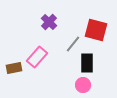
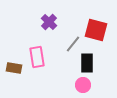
pink rectangle: rotated 50 degrees counterclockwise
brown rectangle: rotated 21 degrees clockwise
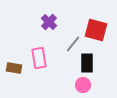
pink rectangle: moved 2 px right, 1 px down
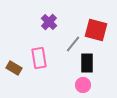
brown rectangle: rotated 21 degrees clockwise
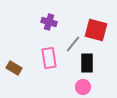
purple cross: rotated 28 degrees counterclockwise
pink rectangle: moved 10 px right
pink circle: moved 2 px down
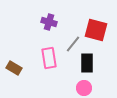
pink circle: moved 1 px right, 1 px down
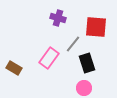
purple cross: moved 9 px right, 4 px up
red square: moved 3 px up; rotated 10 degrees counterclockwise
pink rectangle: rotated 45 degrees clockwise
black rectangle: rotated 18 degrees counterclockwise
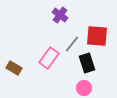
purple cross: moved 2 px right, 3 px up; rotated 21 degrees clockwise
red square: moved 1 px right, 9 px down
gray line: moved 1 px left
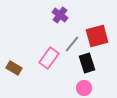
red square: rotated 20 degrees counterclockwise
